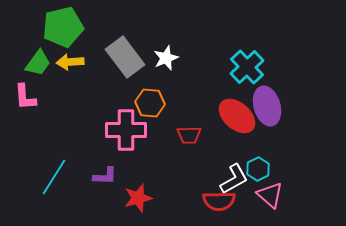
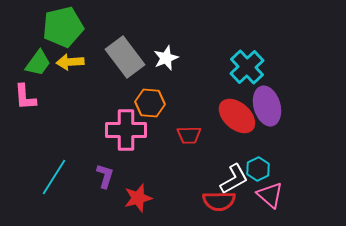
purple L-shape: rotated 75 degrees counterclockwise
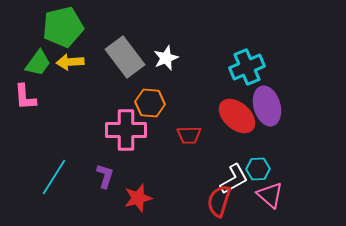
cyan cross: rotated 20 degrees clockwise
cyan hexagon: rotated 25 degrees clockwise
red semicircle: rotated 108 degrees clockwise
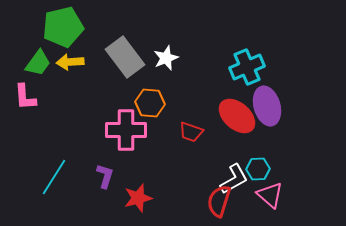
red trapezoid: moved 2 px right, 3 px up; rotated 20 degrees clockwise
